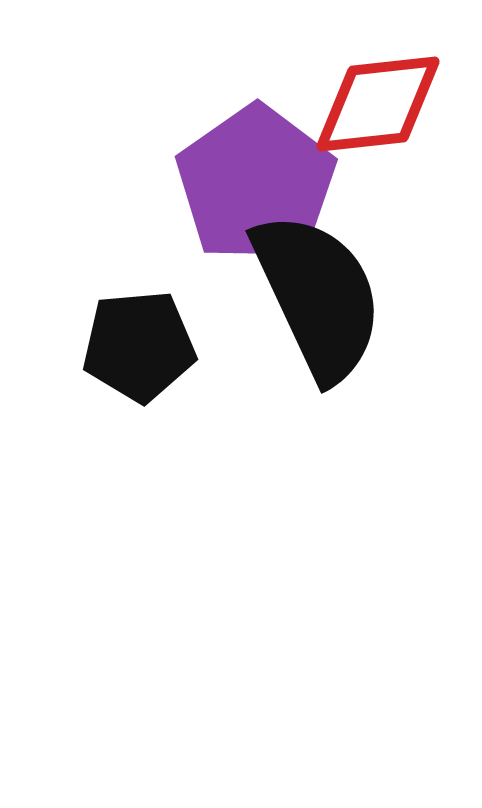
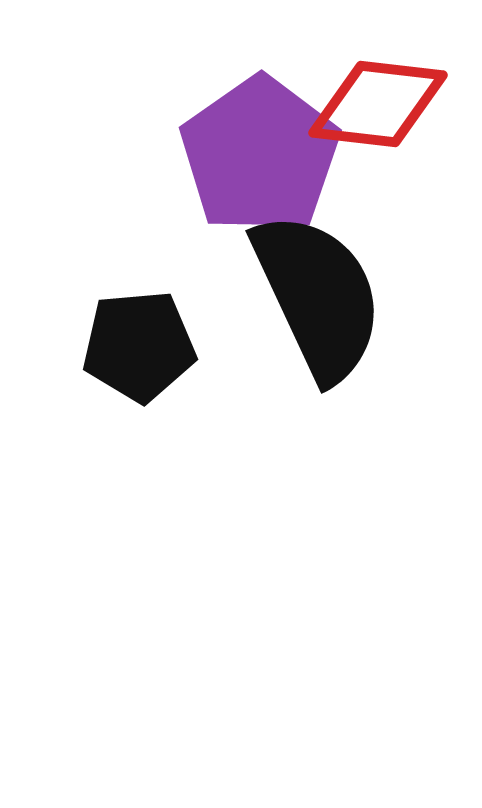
red diamond: rotated 13 degrees clockwise
purple pentagon: moved 4 px right, 29 px up
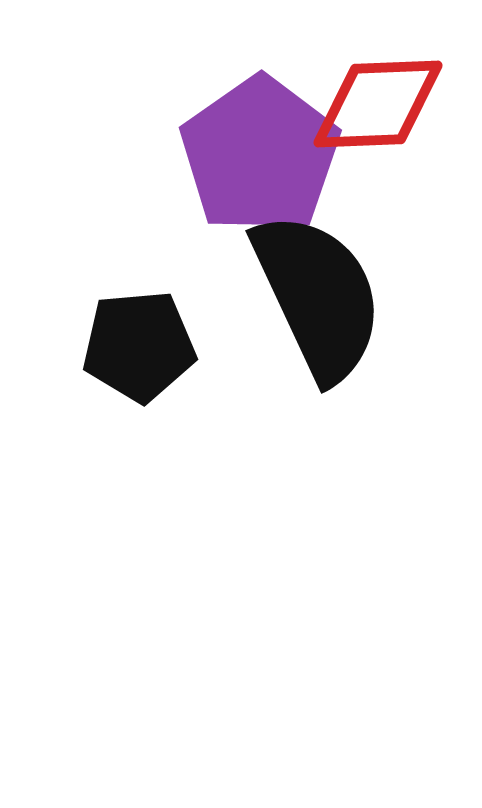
red diamond: rotated 9 degrees counterclockwise
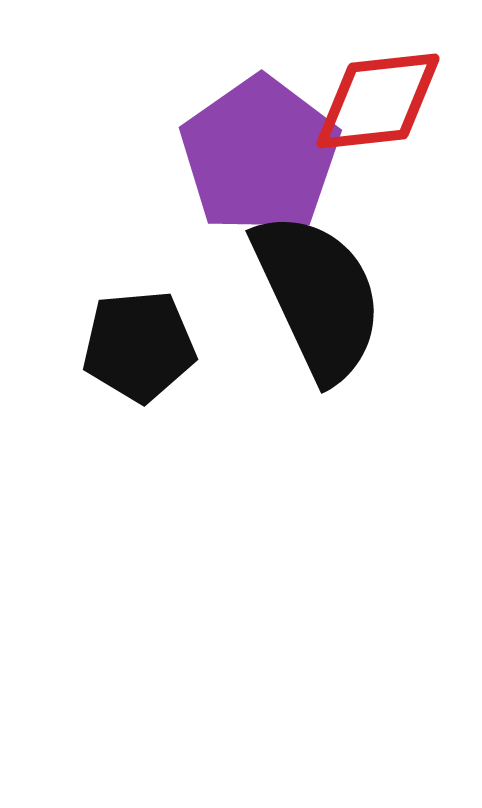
red diamond: moved 3 px up; rotated 4 degrees counterclockwise
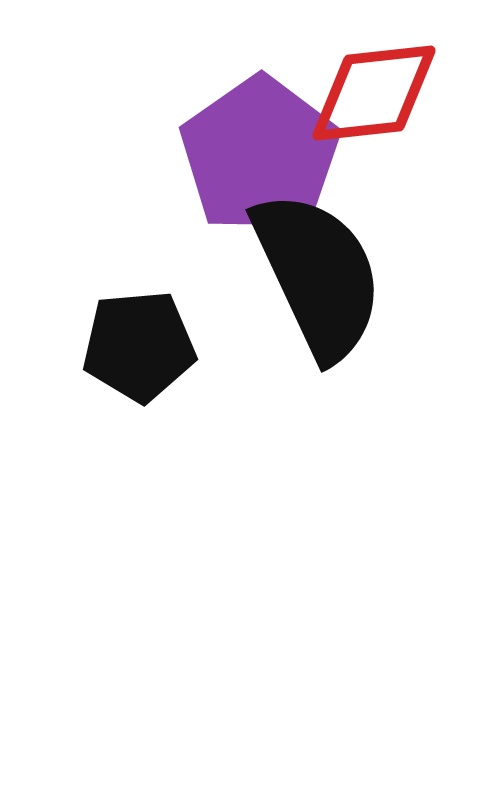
red diamond: moved 4 px left, 8 px up
black semicircle: moved 21 px up
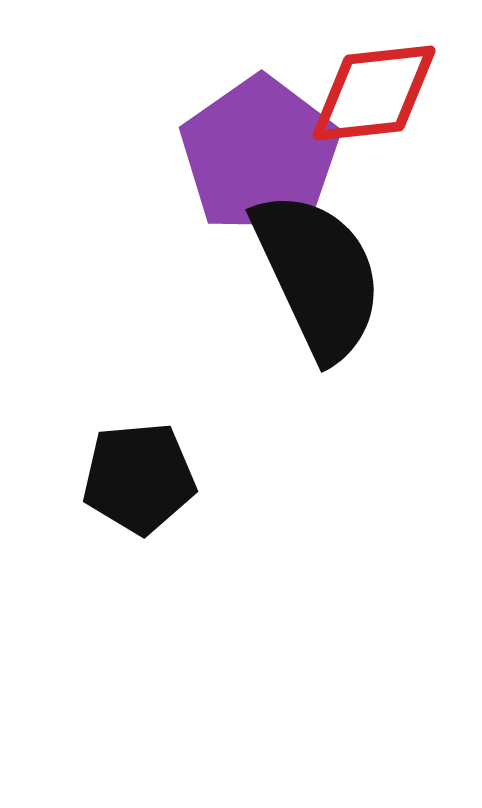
black pentagon: moved 132 px down
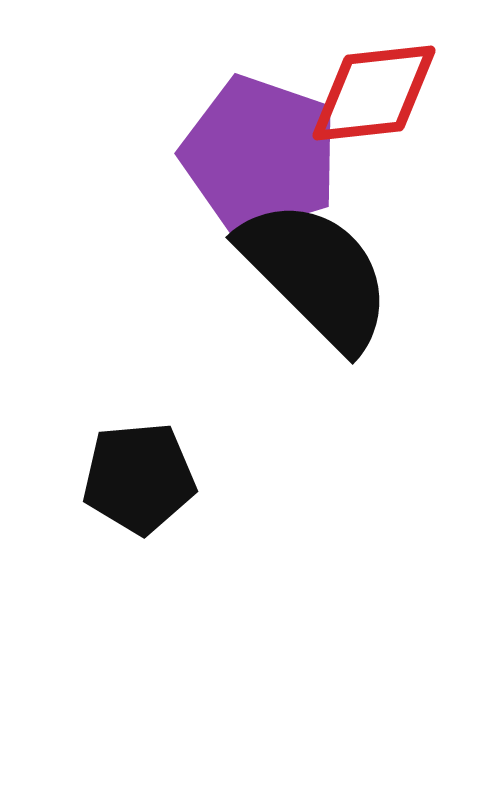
purple pentagon: rotated 18 degrees counterclockwise
black semicircle: moved 2 px left, 1 px up; rotated 20 degrees counterclockwise
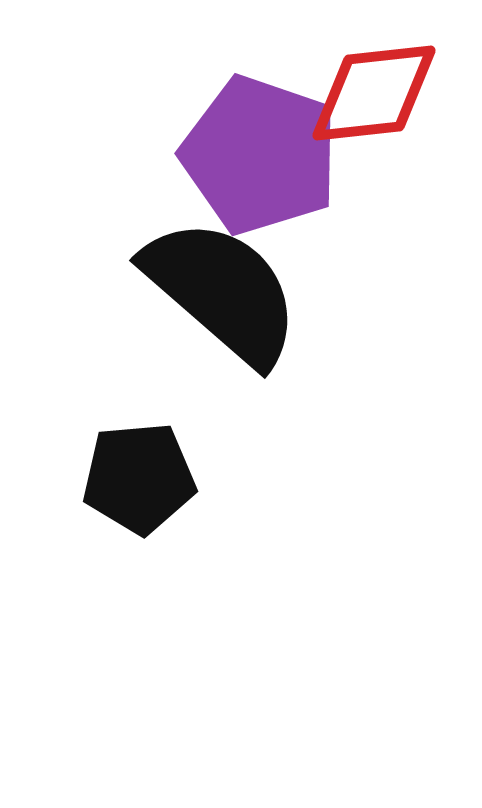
black semicircle: moved 94 px left, 17 px down; rotated 4 degrees counterclockwise
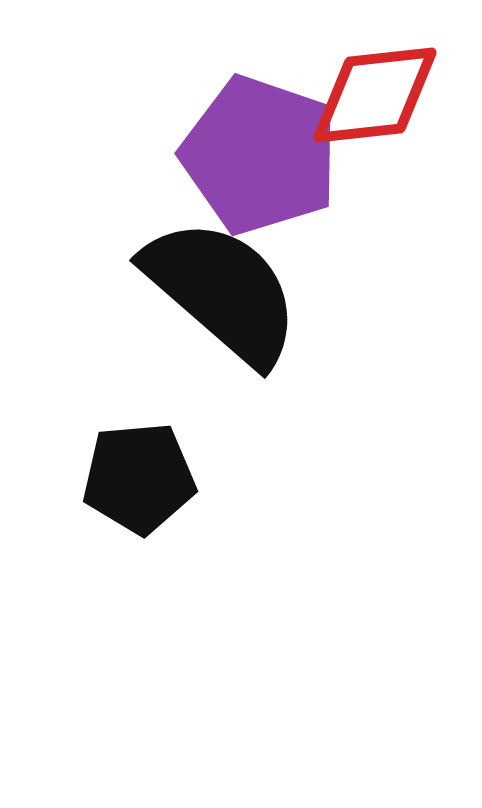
red diamond: moved 1 px right, 2 px down
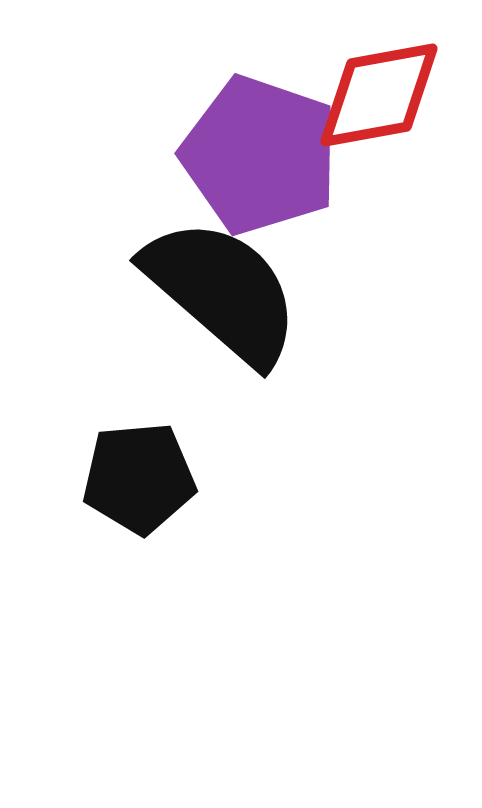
red diamond: moved 4 px right; rotated 4 degrees counterclockwise
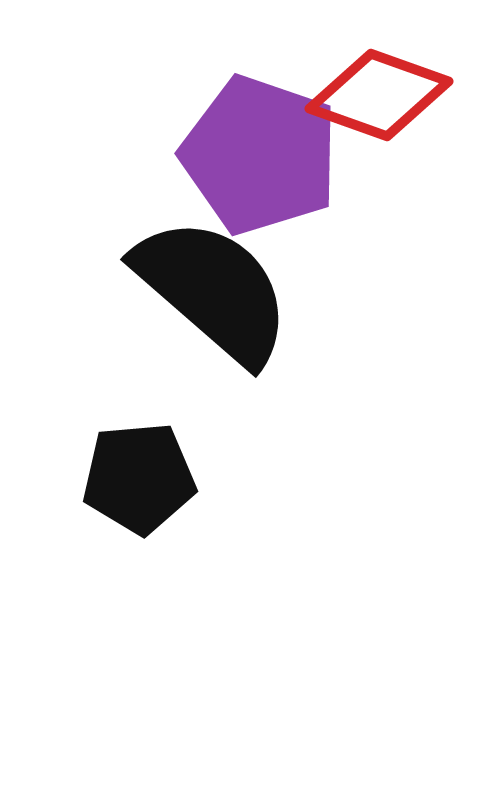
red diamond: rotated 30 degrees clockwise
black semicircle: moved 9 px left, 1 px up
